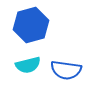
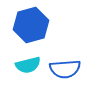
blue semicircle: moved 1 px left, 1 px up; rotated 12 degrees counterclockwise
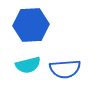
blue hexagon: rotated 12 degrees clockwise
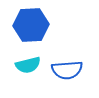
blue semicircle: moved 2 px right, 1 px down
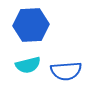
blue semicircle: moved 1 px left, 1 px down
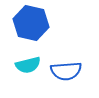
blue hexagon: moved 2 px up; rotated 16 degrees clockwise
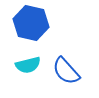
blue semicircle: rotated 52 degrees clockwise
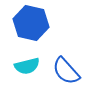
cyan semicircle: moved 1 px left, 1 px down
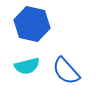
blue hexagon: moved 1 px right, 1 px down
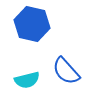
cyan semicircle: moved 14 px down
